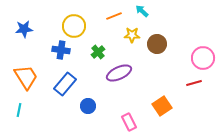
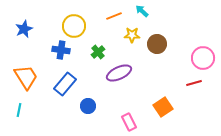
blue star: rotated 18 degrees counterclockwise
orange square: moved 1 px right, 1 px down
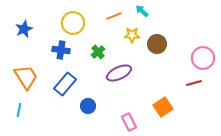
yellow circle: moved 1 px left, 3 px up
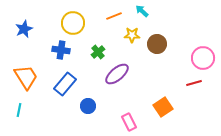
purple ellipse: moved 2 px left, 1 px down; rotated 15 degrees counterclockwise
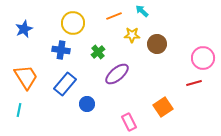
blue circle: moved 1 px left, 2 px up
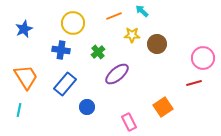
blue circle: moved 3 px down
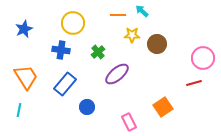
orange line: moved 4 px right, 1 px up; rotated 21 degrees clockwise
